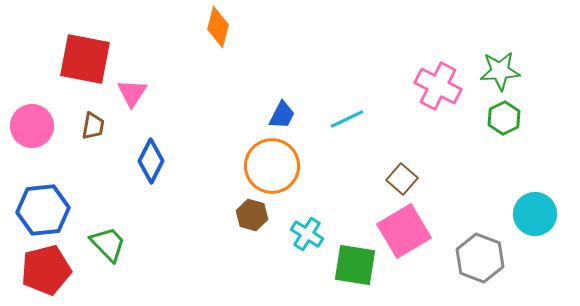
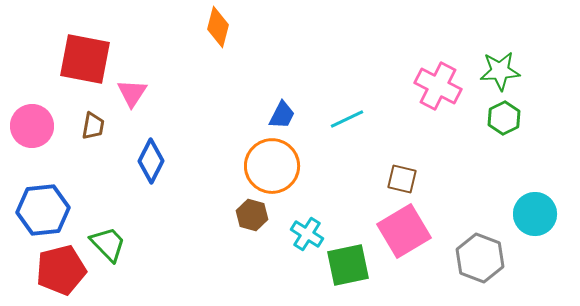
brown square: rotated 28 degrees counterclockwise
green square: moved 7 px left; rotated 21 degrees counterclockwise
red pentagon: moved 15 px right
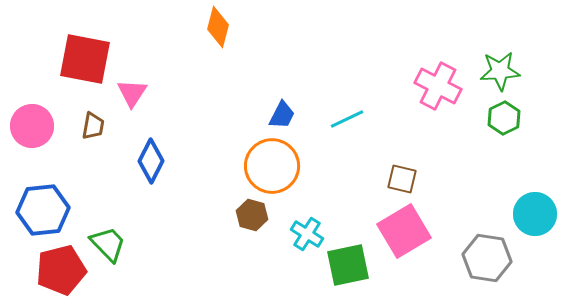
gray hexagon: moved 7 px right; rotated 12 degrees counterclockwise
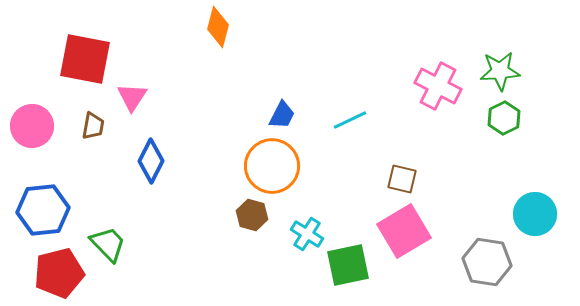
pink triangle: moved 4 px down
cyan line: moved 3 px right, 1 px down
gray hexagon: moved 4 px down
red pentagon: moved 2 px left, 3 px down
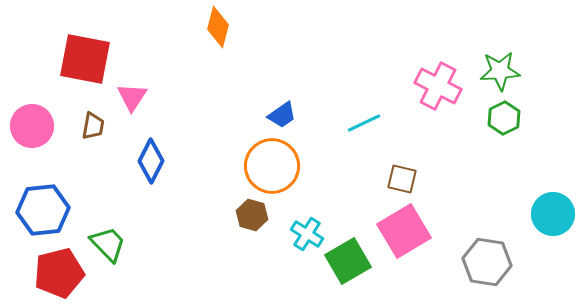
blue trapezoid: rotated 28 degrees clockwise
cyan line: moved 14 px right, 3 px down
cyan circle: moved 18 px right
green square: moved 4 px up; rotated 18 degrees counterclockwise
